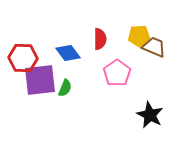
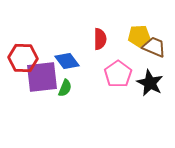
blue diamond: moved 1 px left, 8 px down
pink pentagon: moved 1 px right, 1 px down
purple square: moved 2 px right, 3 px up
black star: moved 32 px up
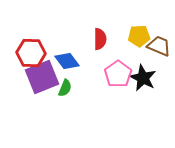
brown trapezoid: moved 5 px right, 1 px up
red hexagon: moved 8 px right, 5 px up
purple square: rotated 16 degrees counterclockwise
black star: moved 7 px left, 5 px up
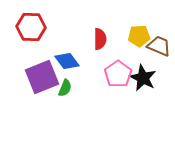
red hexagon: moved 26 px up
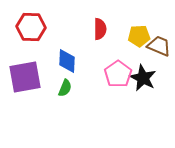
red semicircle: moved 10 px up
blue diamond: rotated 40 degrees clockwise
purple square: moved 17 px left; rotated 12 degrees clockwise
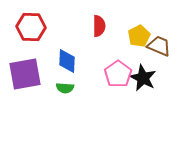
red semicircle: moved 1 px left, 3 px up
yellow pentagon: rotated 25 degrees counterclockwise
purple square: moved 3 px up
green semicircle: rotated 72 degrees clockwise
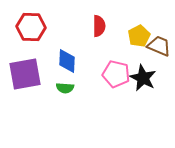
pink pentagon: moved 2 px left; rotated 24 degrees counterclockwise
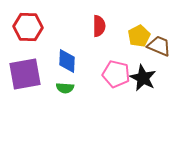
red hexagon: moved 3 px left
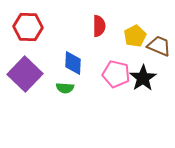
yellow pentagon: moved 4 px left
blue diamond: moved 6 px right, 2 px down
purple square: rotated 36 degrees counterclockwise
black star: rotated 12 degrees clockwise
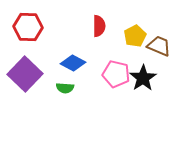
blue diamond: rotated 65 degrees counterclockwise
